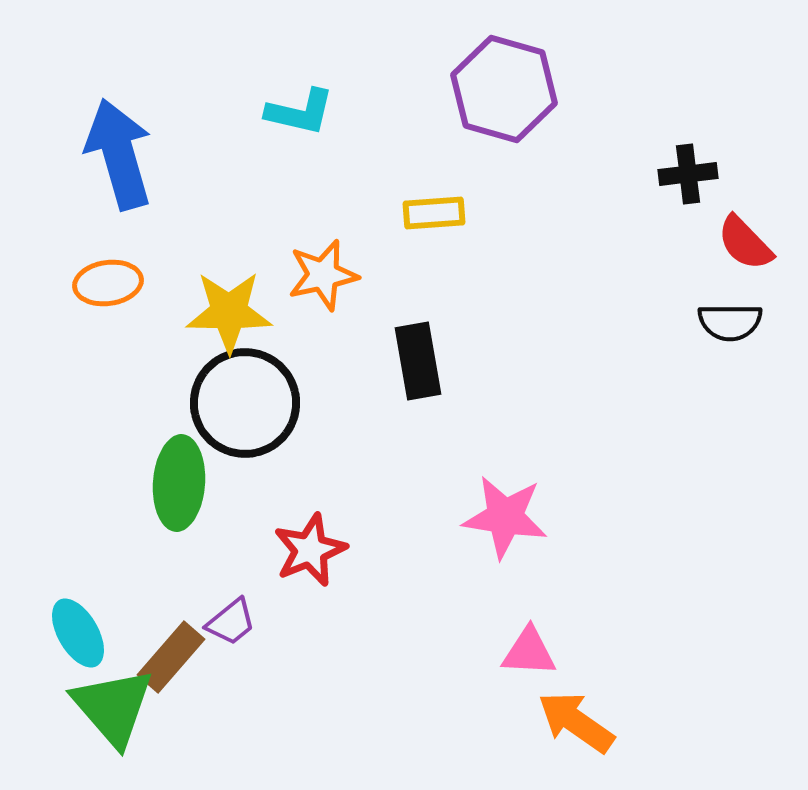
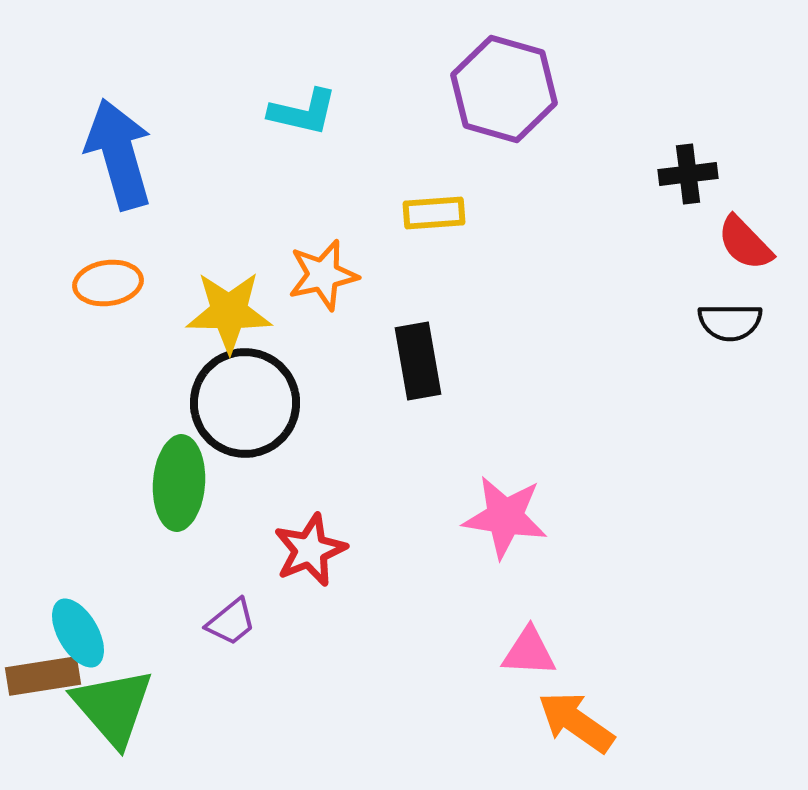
cyan L-shape: moved 3 px right
brown rectangle: moved 128 px left, 19 px down; rotated 40 degrees clockwise
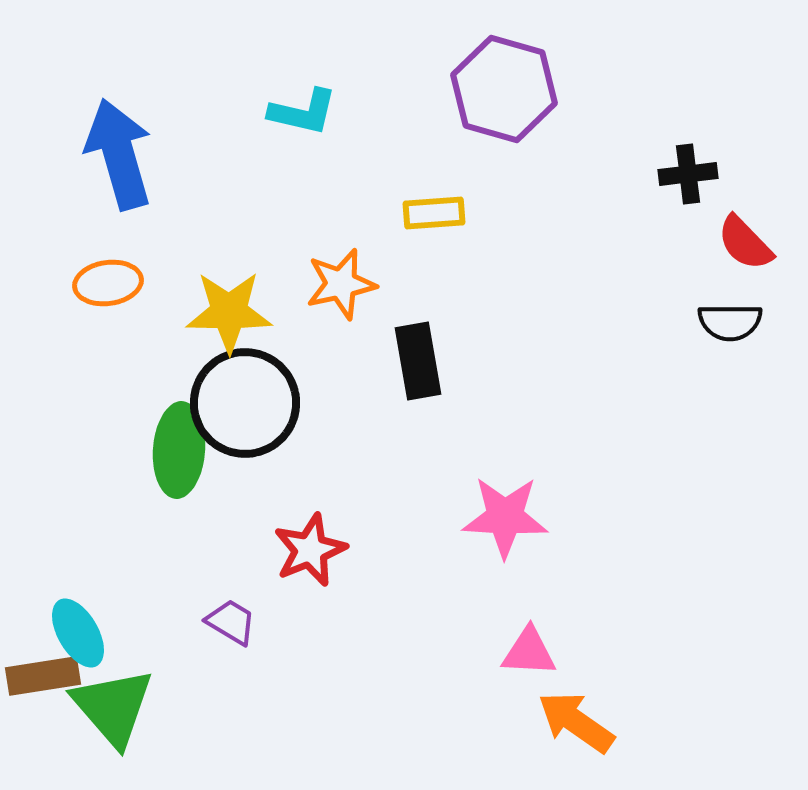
orange star: moved 18 px right, 9 px down
green ellipse: moved 33 px up
pink star: rotated 6 degrees counterclockwise
purple trapezoid: rotated 110 degrees counterclockwise
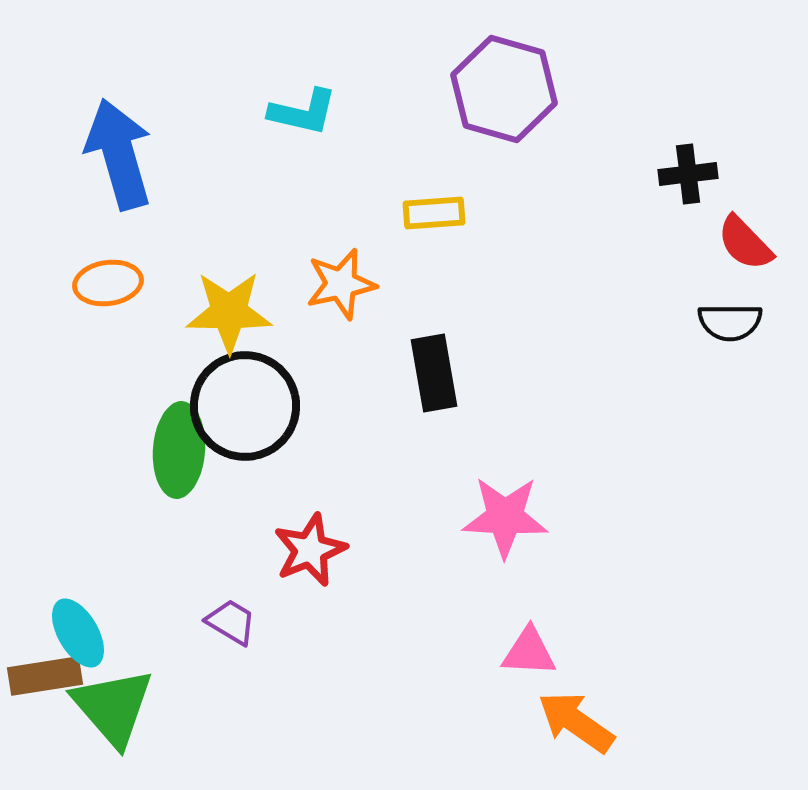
black rectangle: moved 16 px right, 12 px down
black circle: moved 3 px down
brown rectangle: moved 2 px right
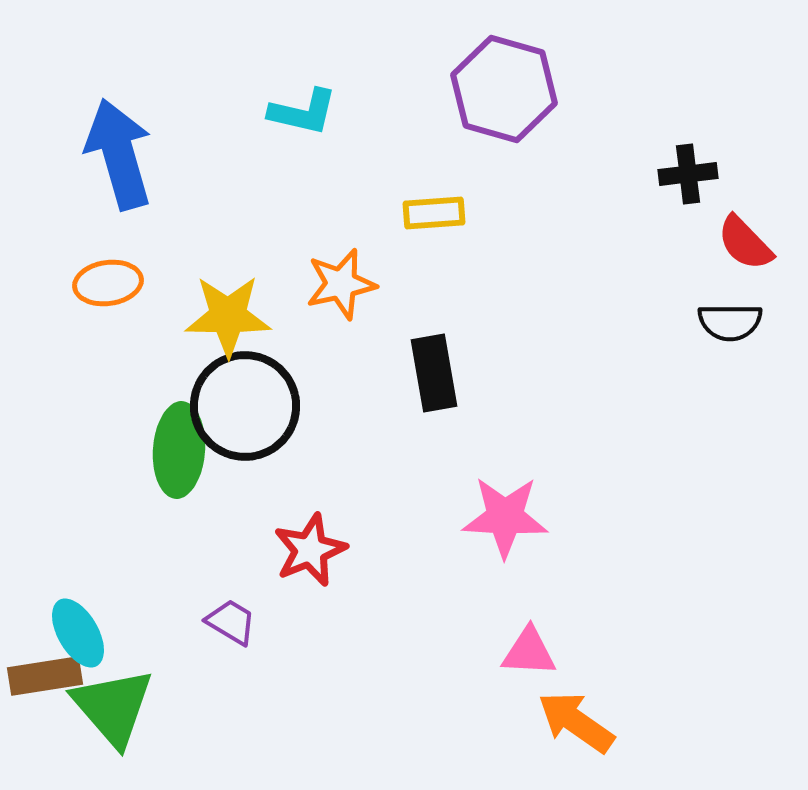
yellow star: moved 1 px left, 4 px down
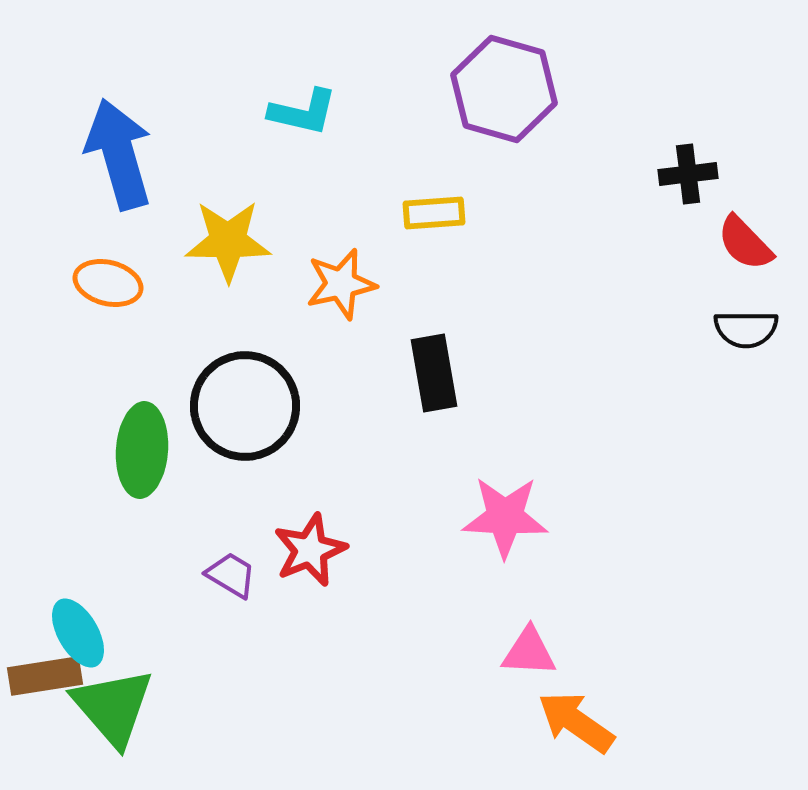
orange ellipse: rotated 22 degrees clockwise
yellow star: moved 75 px up
black semicircle: moved 16 px right, 7 px down
green ellipse: moved 37 px left
purple trapezoid: moved 47 px up
